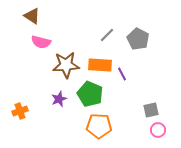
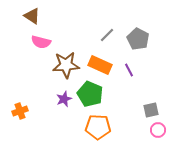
orange rectangle: rotated 20 degrees clockwise
purple line: moved 7 px right, 4 px up
purple star: moved 5 px right
orange pentagon: moved 1 px left, 1 px down
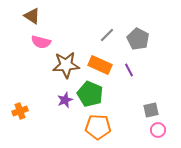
purple star: moved 1 px right, 1 px down
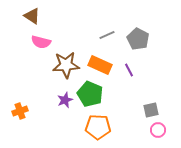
gray line: rotated 21 degrees clockwise
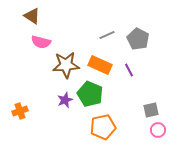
orange pentagon: moved 5 px right; rotated 15 degrees counterclockwise
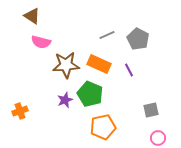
orange rectangle: moved 1 px left, 1 px up
pink circle: moved 8 px down
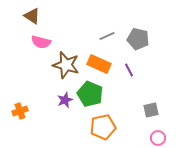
gray line: moved 1 px down
gray pentagon: rotated 15 degrees counterclockwise
brown star: rotated 20 degrees clockwise
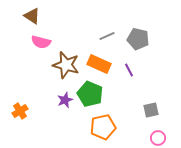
orange cross: rotated 14 degrees counterclockwise
